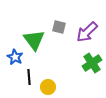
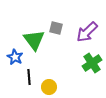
gray square: moved 3 px left, 1 px down
yellow circle: moved 1 px right
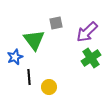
gray square: moved 5 px up; rotated 24 degrees counterclockwise
blue star: rotated 21 degrees clockwise
green cross: moved 1 px left, 5 px up
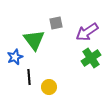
purple arrow: rotated 10 degrees clockwise
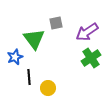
green triangle: moved 1 px up
yellow circle: moved 1 px left, 1 px down
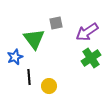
yellow circle: moved 1 px right, 2 px up
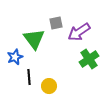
purple arrow: moved 8 px left
green cross: moved 2 px left, 1 px down
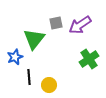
purple arrow: moved 1 px right, 7 px up
green triangle: rotated 15 degrees clockwise
yellow circle: moved 1 px up
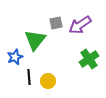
green triangle: moved 1 px right, 1 px down
yellow circle: moved 1 px left, 4 px up
